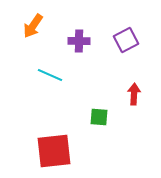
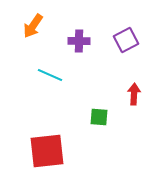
red square: moved 7 px left
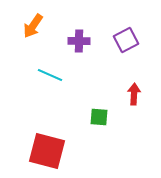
red square: rotated 21 degrees clockwise
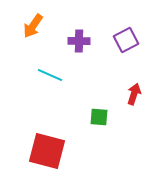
red arrow: rotated 15 degrees clockwise
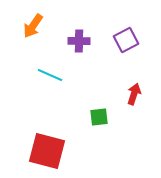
green square: rotated 12 degrees counterclockwise
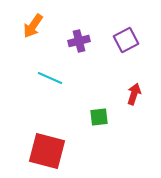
purple cross: rotated 15 degrees counterclockwise
cyan line: moved 3 px down
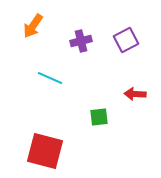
purple cross: moved 2 px right
red arrow: moved 1 px right; rotated 105 degrees counterclockwise
red square: moved 2 px left
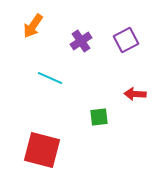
purple cross: rotated 20 degrees counterclockwise
red square: moved 3 px left, 1 px up
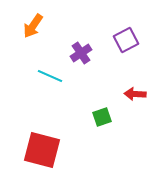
purple cross: moved 12 px down
cyan line: moved 2 px up
green square: moved 3 px right; rotated 12 degrees counterclockwise
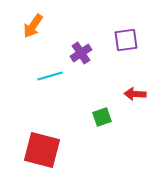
purple square: rotated 20 degrees clockwise
cyan line: rotated 40 degrees counterclockwise
